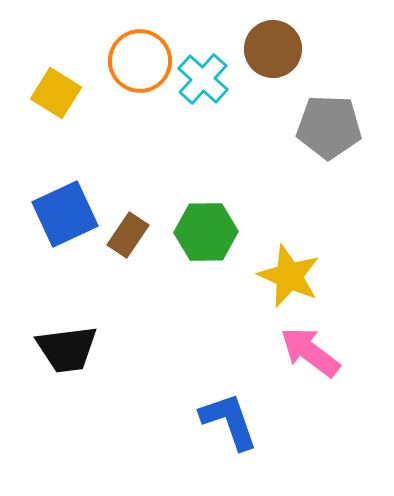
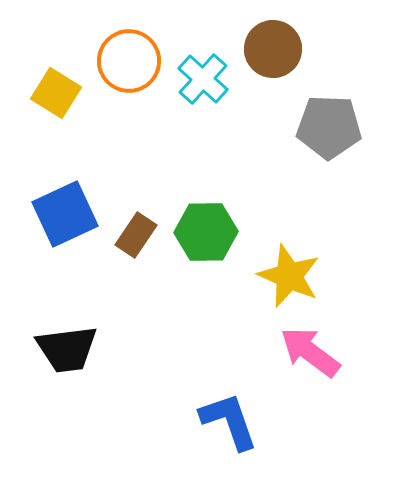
orange circle: moved 11 px left
brown rectangle: moved 8 px right
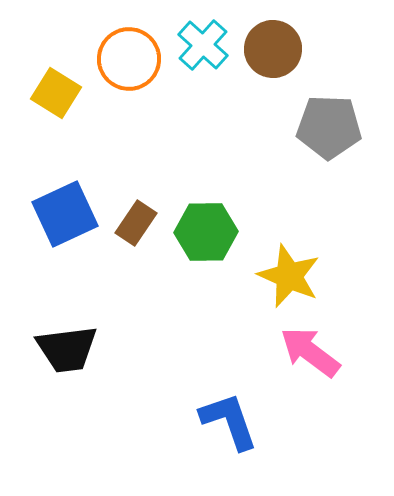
orange circle: moved 2 px up
cyan cross: moved 34 px up
brown rectangle: moved 12 px up
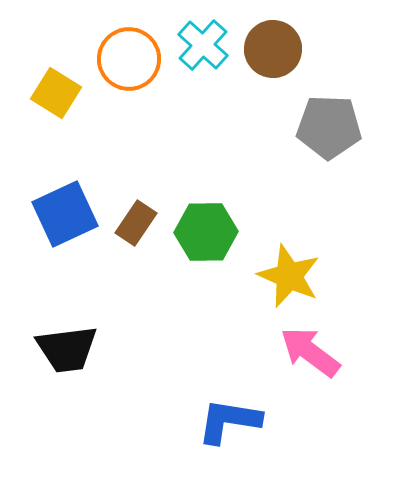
blue L-shape: rotated 62 degrees counterclockwise
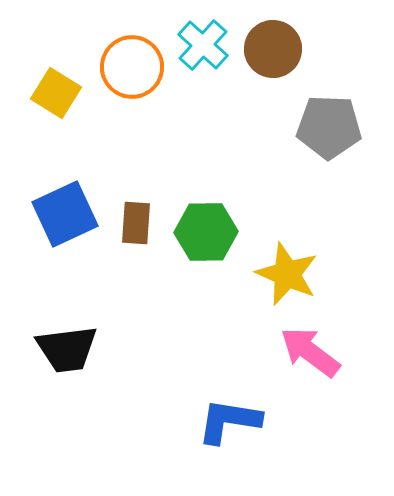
orange circle: moved 3 px right, 8 px down
brown rectangle: rotated 30 degrees counterclockwise
yellow star: moved 2 px left, 2 px up
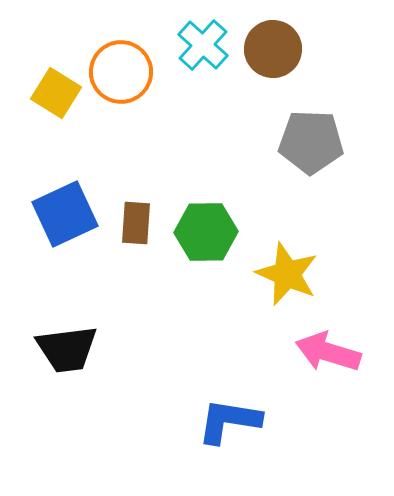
orange circle: moved 11 px left, 5 px down
gray pentagon: moved 18 px left, 15 px down
pink arrow: moved 18 px right; rotated 20 degrees counterclockwise
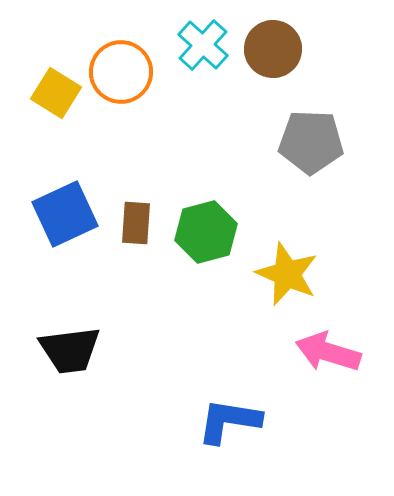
green hexagon: rotated 14 degrees counterclockwise
black trapezoid: moved 3 px right, 1 px down
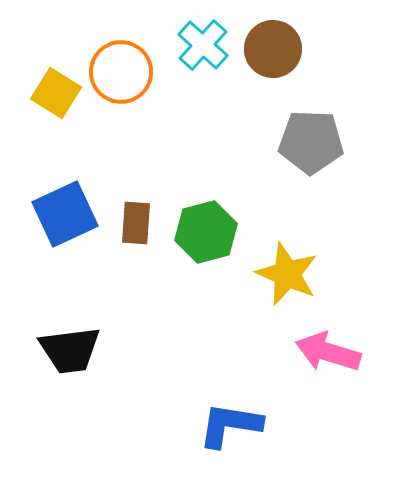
blue L-shape: moved 1 px right, 4 px down
